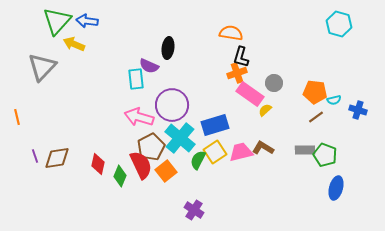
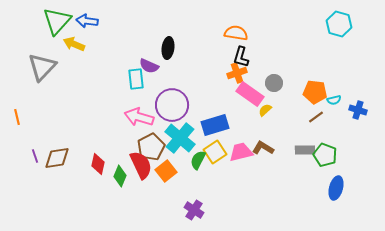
orange semicircle: moved 5 px right
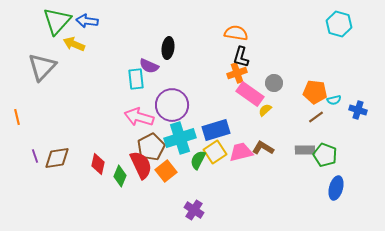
blue rectangle: moved 1 px right, 5 px down
cyan cross: rotated 32 degrees clockwise
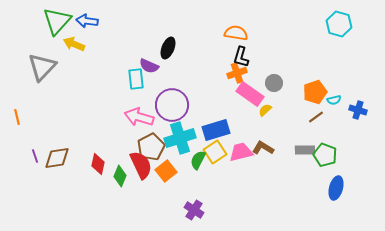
black ellipse: rotated 15 degrees clockwise
orange pentagon: rotated 25 degrees counterclockwise
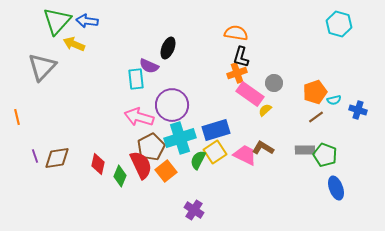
pink trapezoid: moved 4 px right, 3 px down; rotated 40 degrees clockwise
blue ellipse: rotated 35 degrees counterclockwise
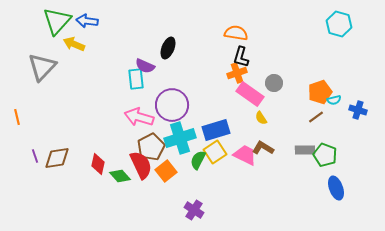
purple semicircle: moved 4 px left
orange pentagon: moved 5 px right
yellow semicircle: moved 4 px left, 8 px down; rotated 80 degrees counterclockwise
green diamond: rotated 65 degrees counterclockwise
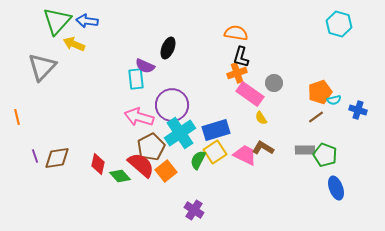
cyan cross: moved 5 px up; rotated 16 degrees counterclockwise
red semicircle: rotated 24 degrees counterclockwise
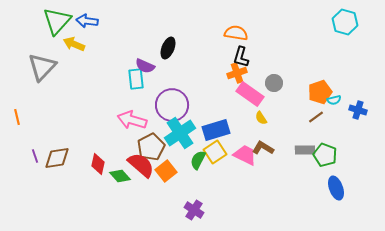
cyan hexagon: moved 6 px right, 2 px up
pink arrow: moved 7 px left, 3 px down
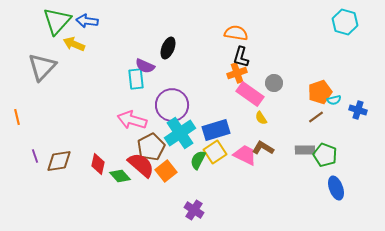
brown diamond: moved 2 px right, 3 px down
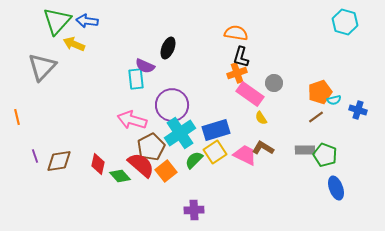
green semicircle: moved 4 px left; rotated 18 degrees clockwise
purple cross: rotated 36 degrees counterclockwise
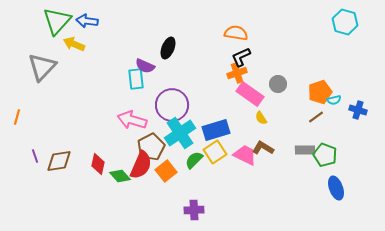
black L-shape: rotated 50 degrees clockwise
gray circle: moved 4 px right, 1 px down
orange line: rotated 28 degrees clockwise
red semicircle: rotated 72 degrees clockwise
